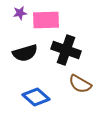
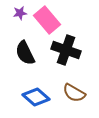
pink rectangle: moved 1 px right; rotated 52 degrees clockwise
black semicircle: rotated 80 degrees clockwise
brown semicircle: moved 6 px left, 9 px down
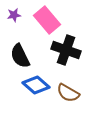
purple star: moved 6 px left, 2 px down
black semicircle: moved 5 px left, 3 px down
brown semicircle: moved 6 px left
blue diamond: moved 12 px up
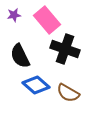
black cross: moved 1 px left, 1 px up
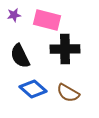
pink rectangle: rotated 36 degrees counterclockwise
black cross: rotated 20 degrees counterclockwise
blue diamond: moved 3 px left, 4 px down
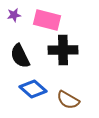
black cross: moved 2 px left, 1 px down
brown semicircle: moved 7 px down
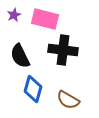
purple star: rotated 16 degrees counterclockwise
pink rectangle: moved 2 px left, 1 px up
black cross: rotated 8 degrees clockwise
blue diamond: rotated 64 degrees clockwise
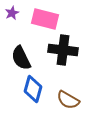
purple star: moved 2 px left, 2 px up
black semicircle: moved 1 px right, 2 px down
